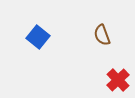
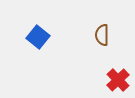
brown semicircle: rotated 20 degrees clockwise
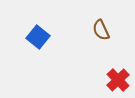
brown semicircle: moved 1 px left, 5 px up; rotated 25 degrees counterclockwise
